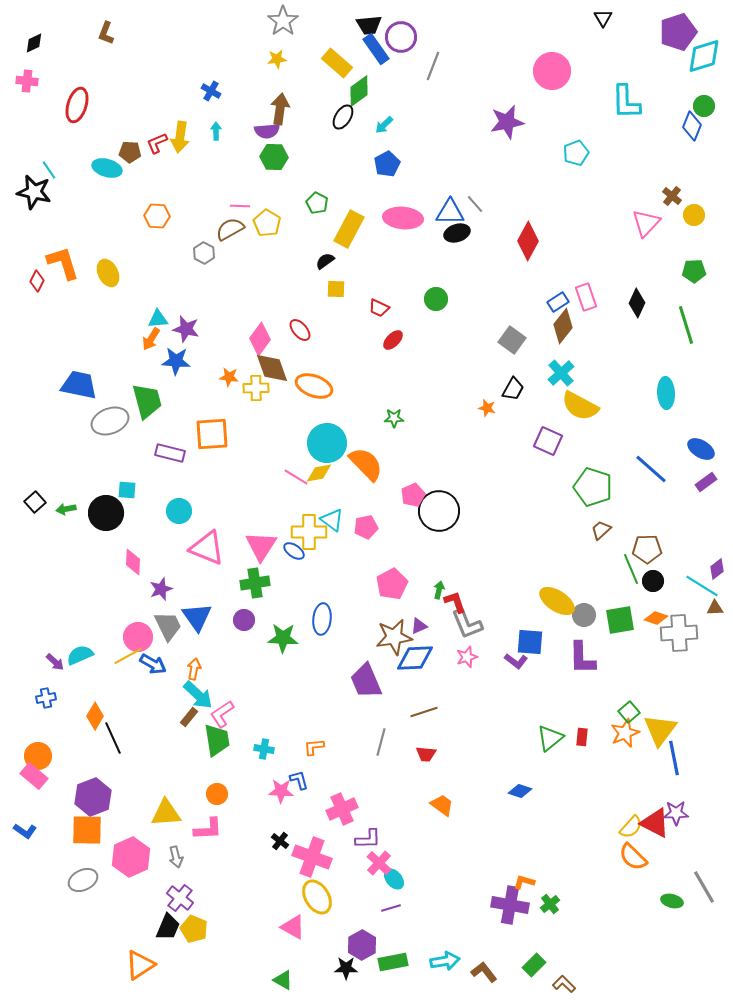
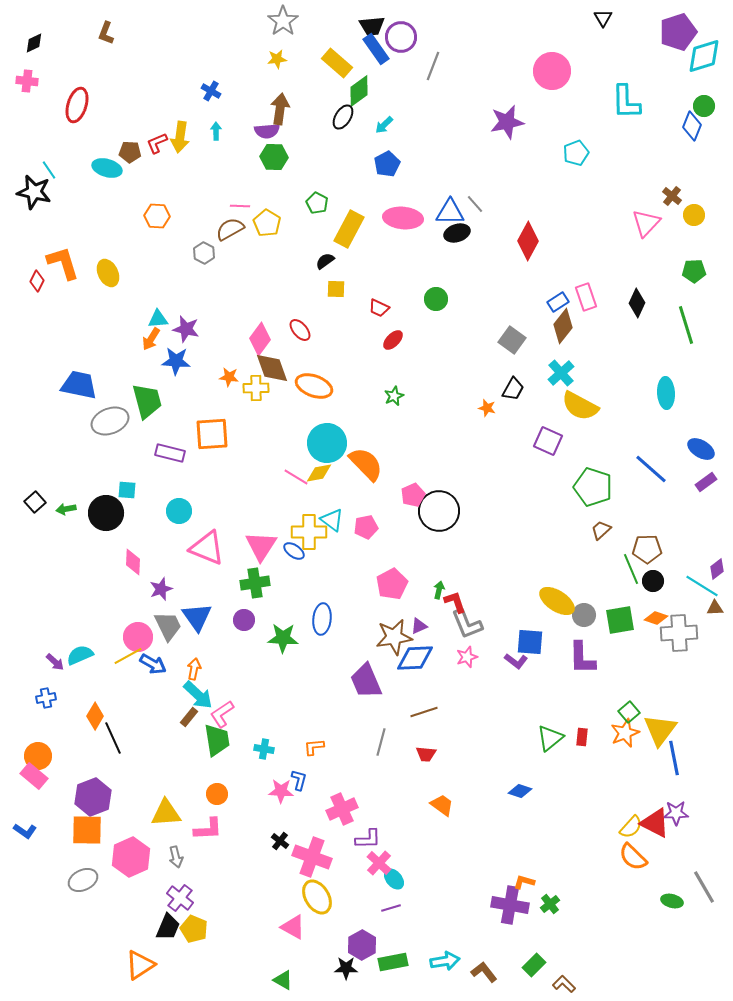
black trapezoid at (369, 25): moved 3 px right, 1 px down
green star at (394, 418): moved 22 px up; rotated 24 degrees counterclockwise
blue L-shape at (299, 780): rotated 30 degrees clockwise
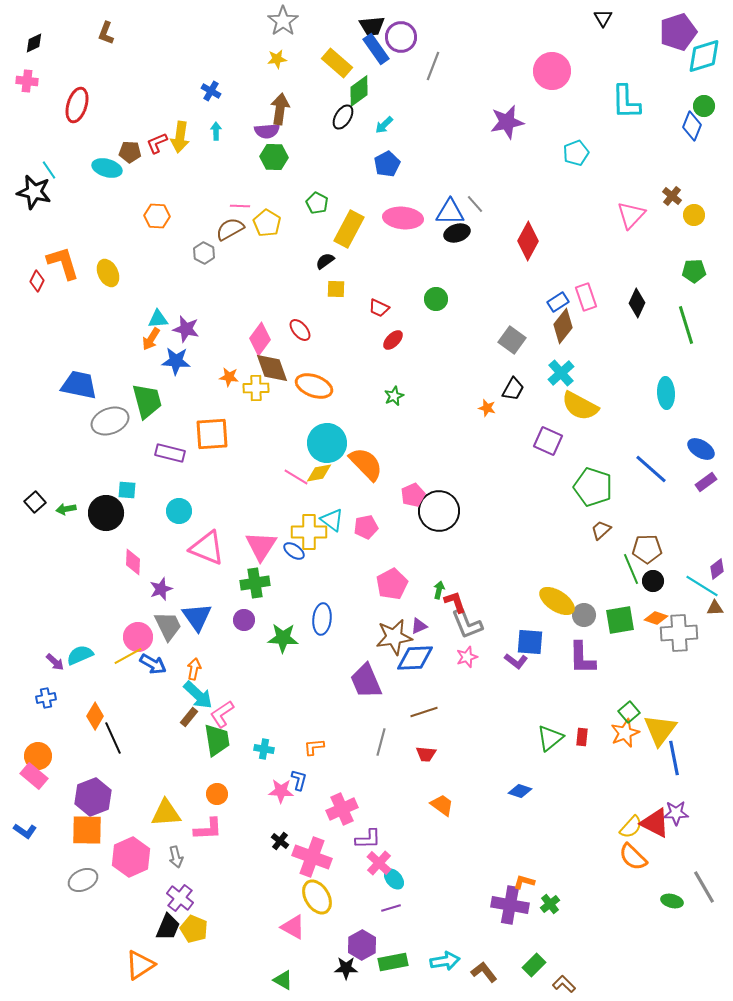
pink triangle at (646, 223): moved 15 px left, 8 px up
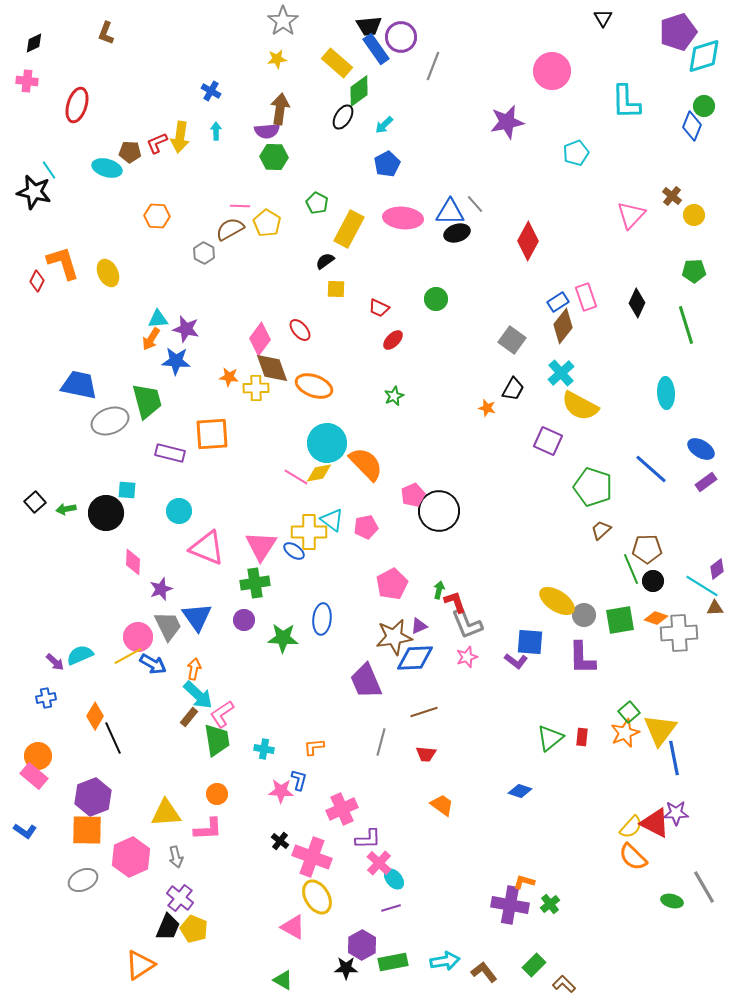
black trapezoid at (372, 26): moved 3 px left
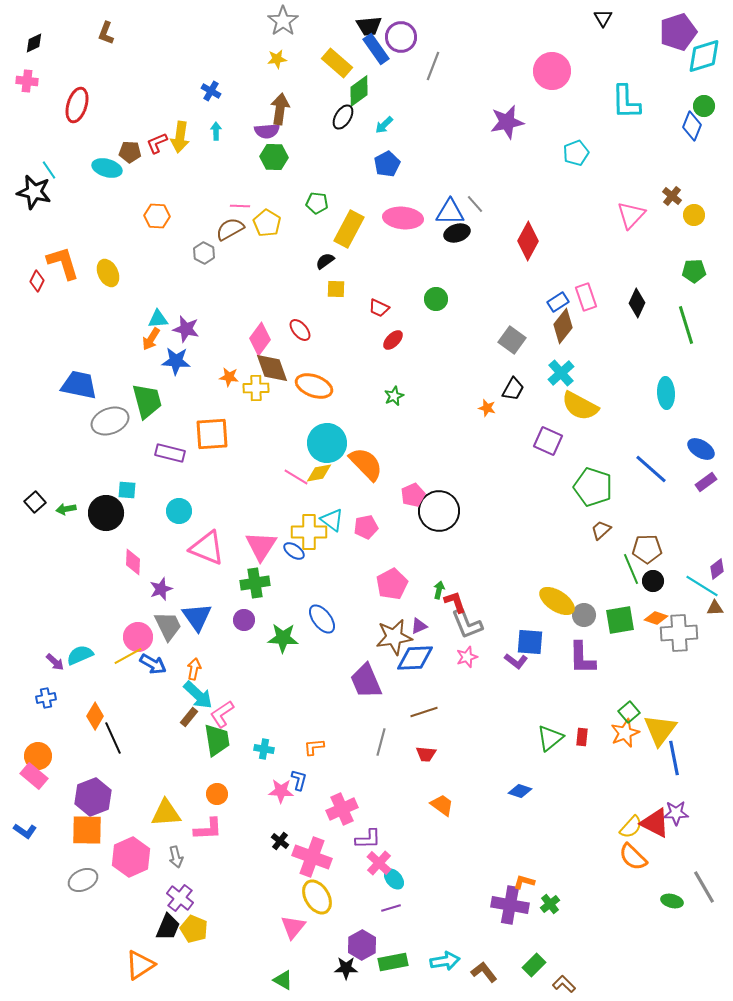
green pentagon at (317, 203): rotated 20 degrees counterclockwise
blue ellipse at (322, 619): rotated 44 degrees counterclockwise
pink triangle at (293, 927): rotated 40 degrees clockwise
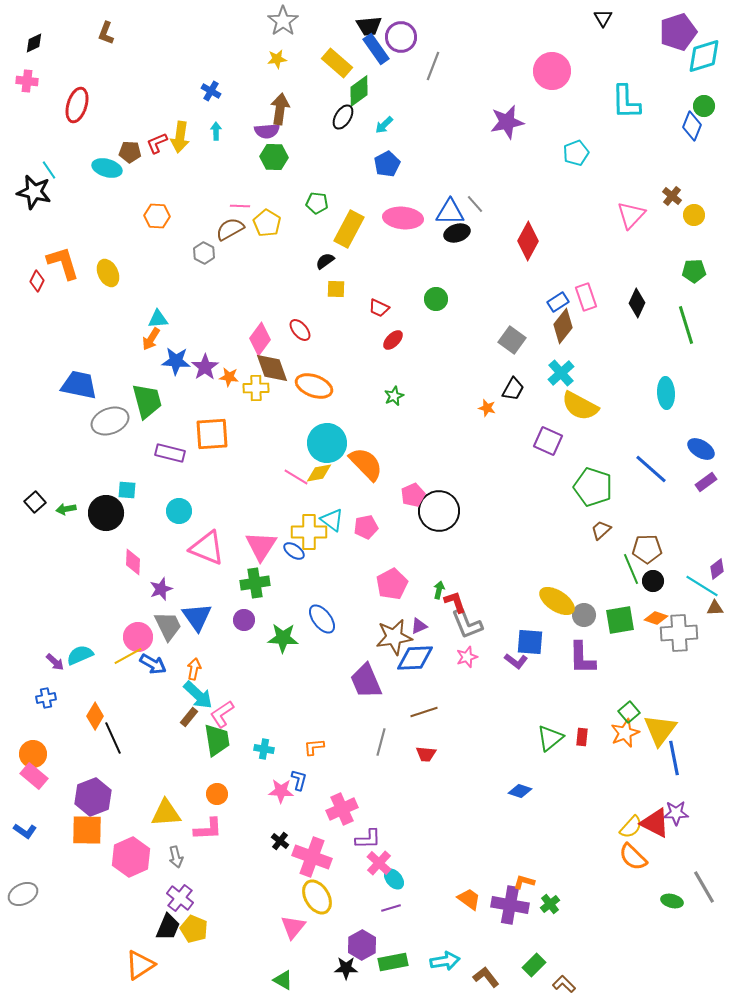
purple star at (186, 329): moved 19 px right, 38 px down; rotated 24 degrees clockwise
orange circle at (38, 756): moved 5 px left, 2 px up
orange trapezoid at (442, 805): moved 27 px right, 94 px down
gray ellipse at (83, 880): moved 60 px left, 14 px down
brown L-shape at (484, 972): moved 2 px right, 5 px down
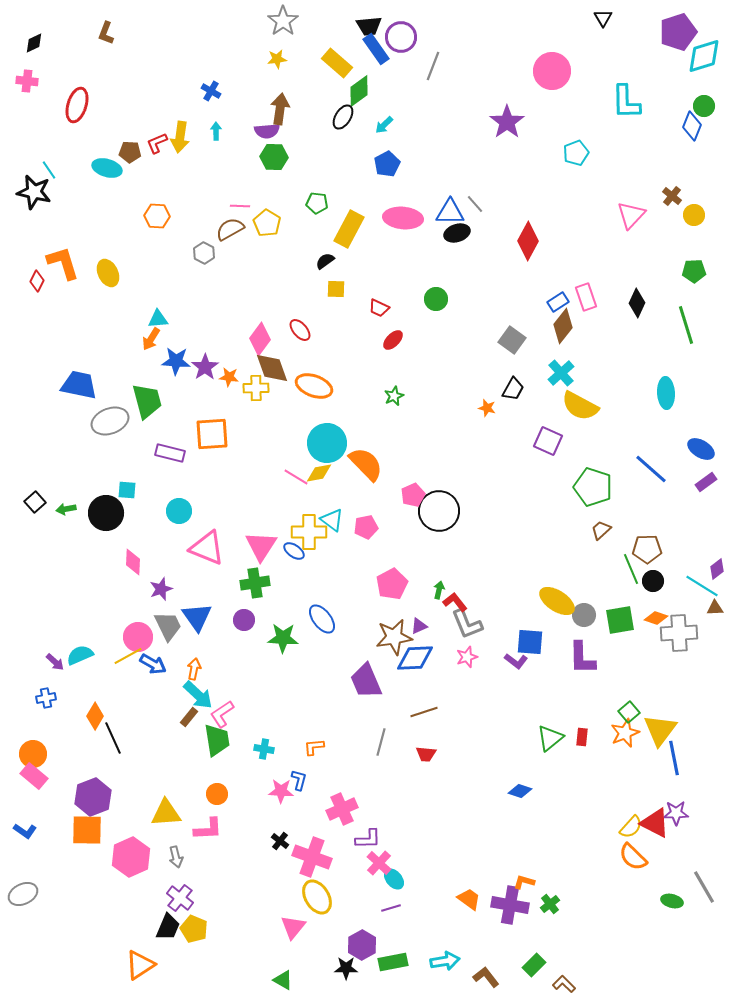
purple star at (507, 122): rotated 24 degrees counterclockwise
red L-shape at (455, 602): rotated 20 degrees counterclockwise
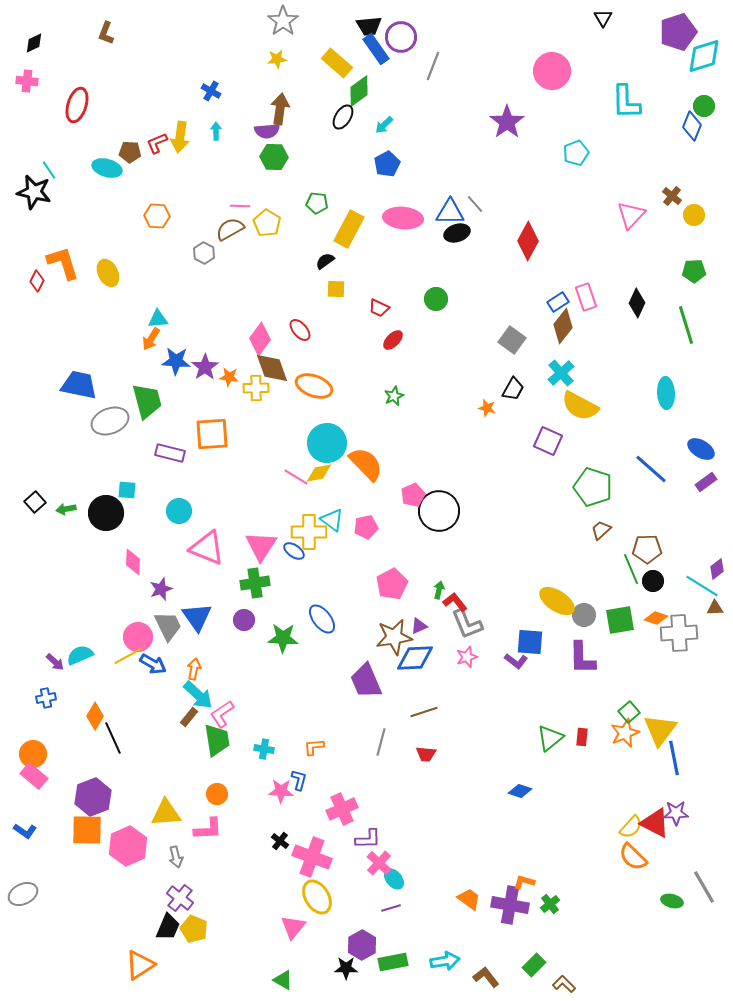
pink hexagon at (131, 857): moved 3 px left, 11 px up
